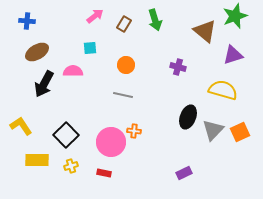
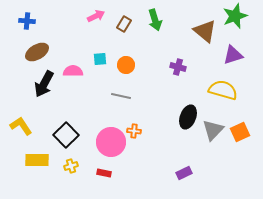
pink arrow: moved 1 px right; rotated 12 degrees clockwise
cyan square: moved 10 px right, 11 px down
gray line: moved 2 px left, 1 px down
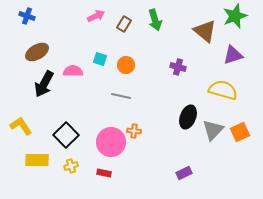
blue cross: moved 5 px up; rotated 14 degrees clockwise
cyan square: rotated 24 degrees clockwise
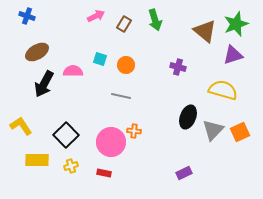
green star: moved 1 px right, 8 px down
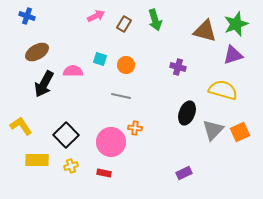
brown triangle: rotated 25 degrees counterclockwise
black ellipse: moved 1 px left, 4 px up
orange cross: moved 1 px right, 3 px up
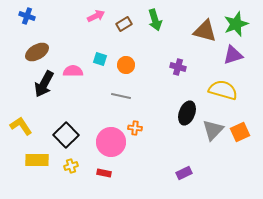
brown rectangle: rotated 28 degrees clockwise
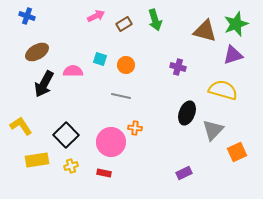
orange square: moved 3 px left, 20 px down
yellow rectangle: rotated 10 degrees counterclockwise
